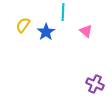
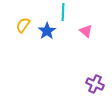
blue star: moved 1 px right, 1 px up
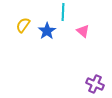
pink triangle: moved 3 px left
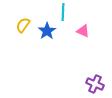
pink triangle: rotated 16 degrees counterclockwise
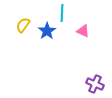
cyan line: moved 1 px left, 1 px down
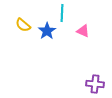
yellow semicircle: rotated 84 degrees counterclockwise
purple cross: rotated 18 degrees counterclockwise
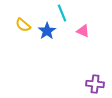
cyan line: rotated 24 degrees counterclockwise
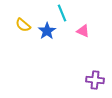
purple cross: moved 4 px up
